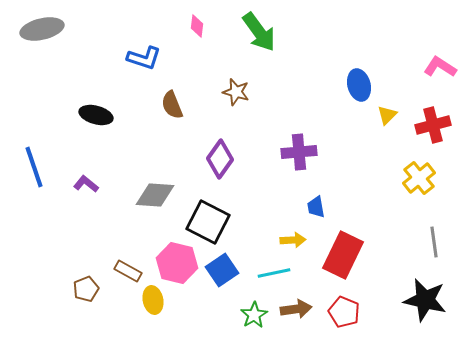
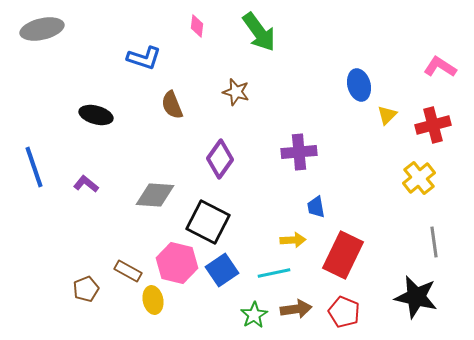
black star: moved 9 px left, 3 px up
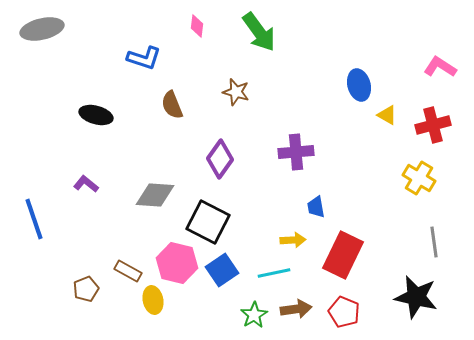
yellow triangle: rotated 45 degrees counterclockwise
purple cross: moved 3 px left
blue line: moved 52 px down
yellow cross: rotated 20 degrees counterclockwise
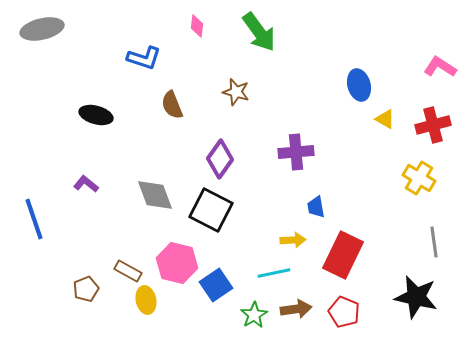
yellow triangle: moved 2 px left, 4 px down
gray diamond: rotated 66 degrees clockwise
black square: moved 3 px right, 12 px up
blue square: moved 6 px left, 15 px down
yellow ellipse: moved 7 px left
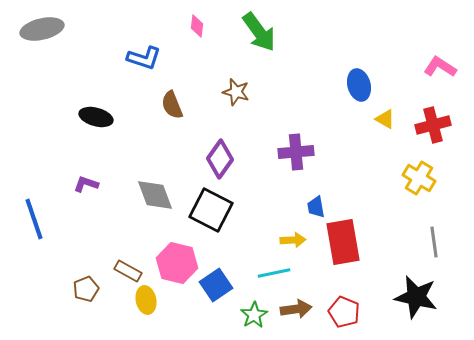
black ellipse: moved 2 px down
purple L-shape: rotated 20 degrees counterclockwise
red rectangle: moved 13 px up; rotated 36 degrees counterclockwise
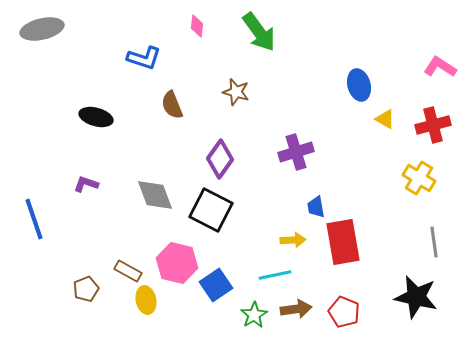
purple cross: rotated 12 degrees counterclockwise
cyan line: moved 1 px right, 2 px down
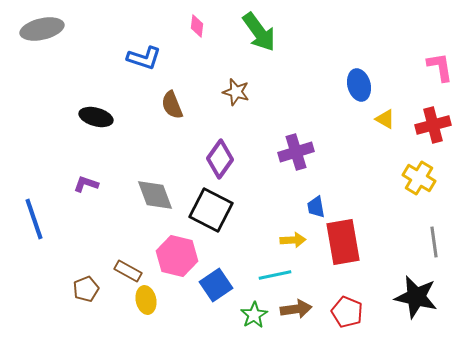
pink L-shape: rotated 48 degrees clockwise
pink hexagon: moved 7 px up
red pentagon: moved 3 px right
